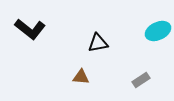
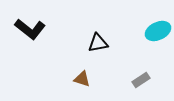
brown triangle: moved 1 px right, 2 px down; rotated 12 degrees clockwise
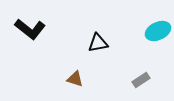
brown triangle: moved 7 px left
